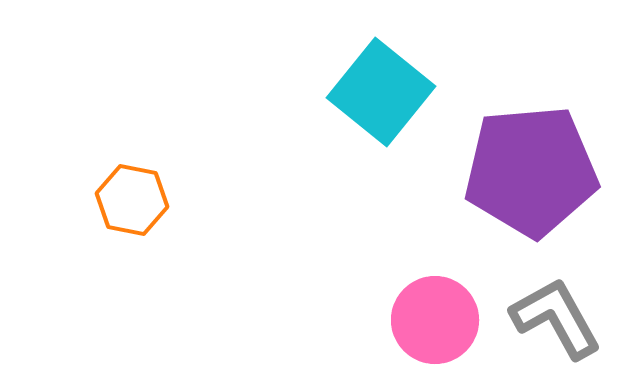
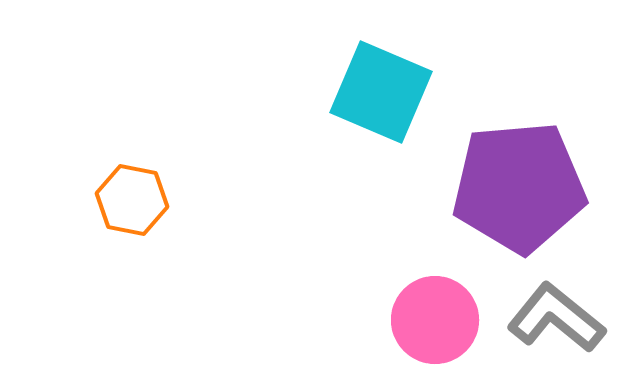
cyan square: rotated 16 degrees counterclockwise
purple pentagon: moved 12 px left, 16 px down
gray L-shape: rotated 22 degrees counterclockwise
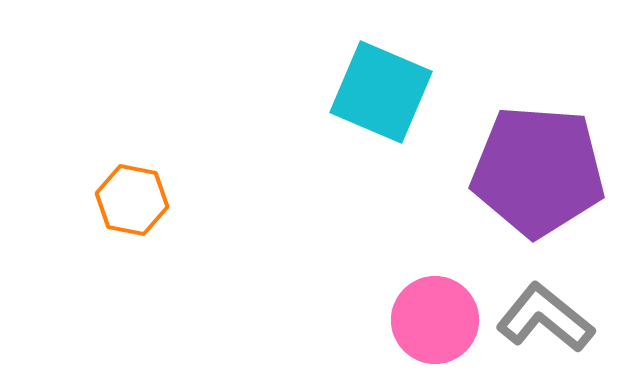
purple pentagon: moved 19 px right, 16 px up; rotated 9 degrees clockwise
gray L-shape: moved 11 px left
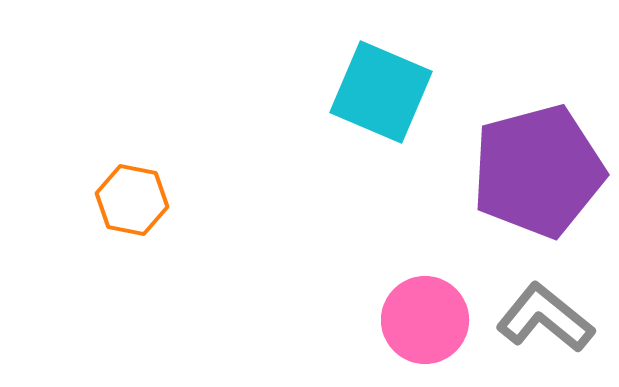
purple pentagon: rotated 19 degrees counterclockwise
pink circle: moved 10 px left
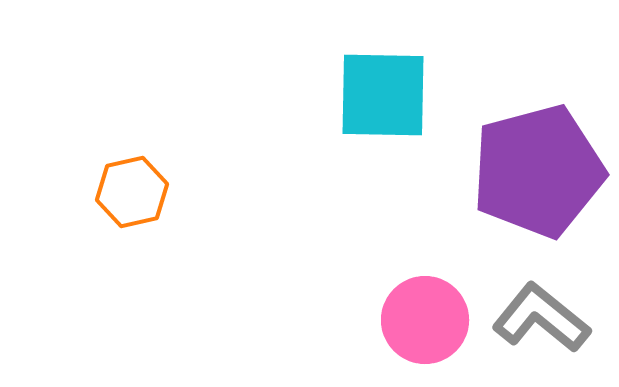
cyan square: moved 2 px right, 3 px down; rotated 22 degrees counterclockwise
orange hexagon: moved 8 px up; rotated 24 degrees counterclockwise
gray L-shape: moved 4 px left
